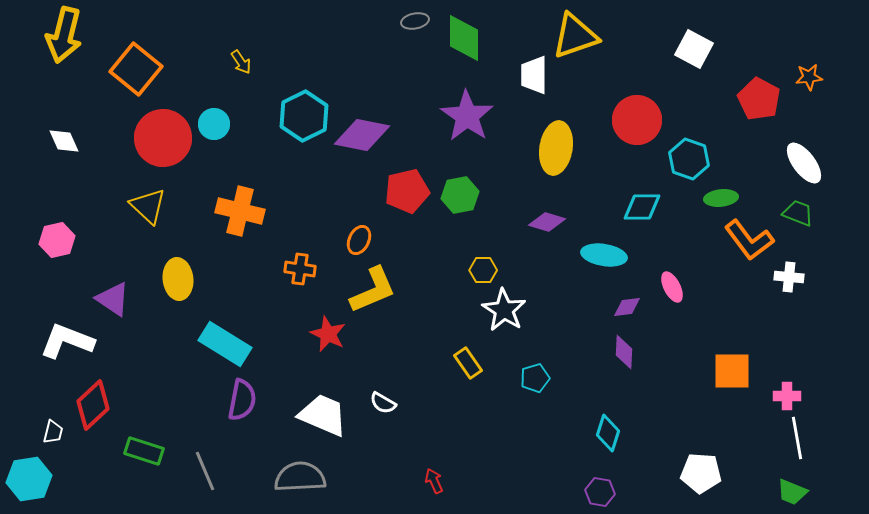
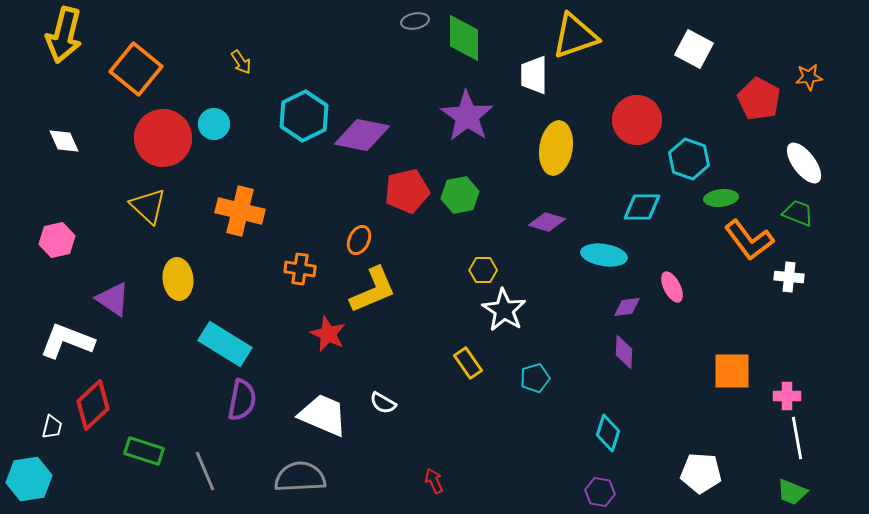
white trapezoid at (53, 432): moved 1 px left, 5 px up
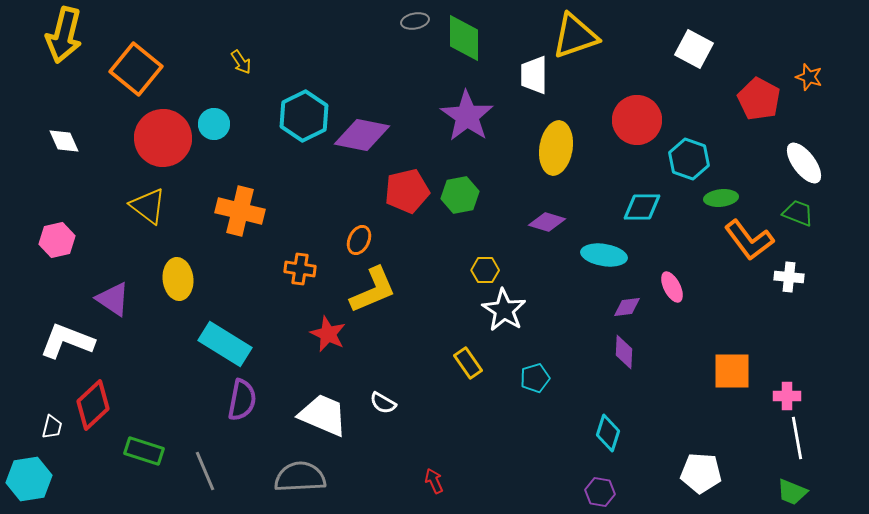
orange star at (809, 77): rotated 24 degrees clockwise
yellow triangle at (148, 206): rotated 6 degrees counterclockwise
yellow hexagon at (483, 270): moved 2 px right
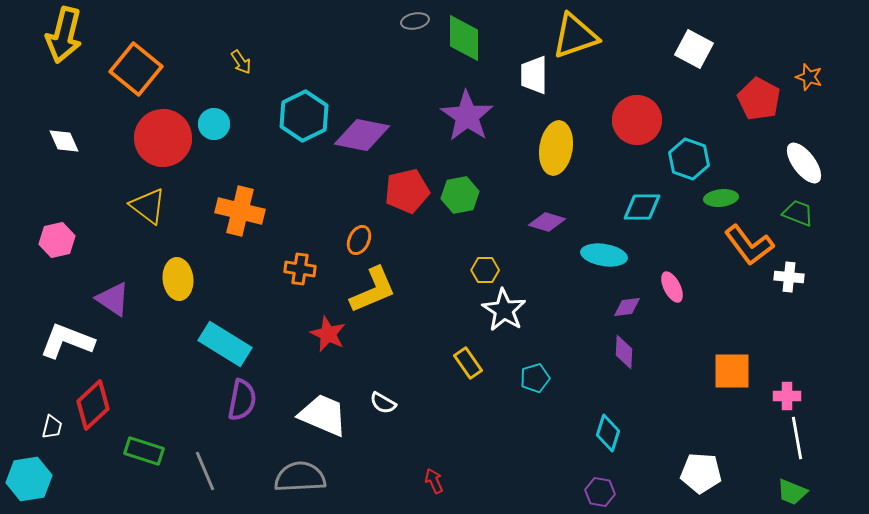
orange L-shape at (749, 240): moved 5 px down
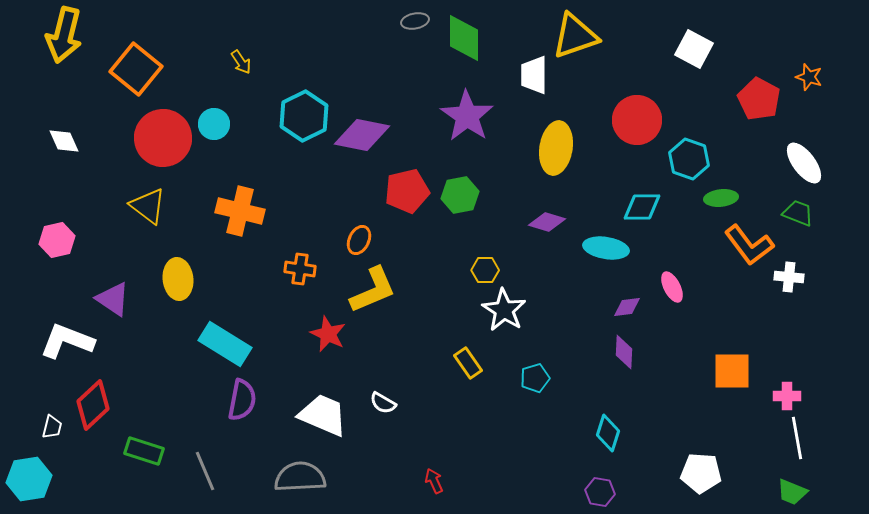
cyan ellipse at (604, 255): moved 2 px right, 7 px up
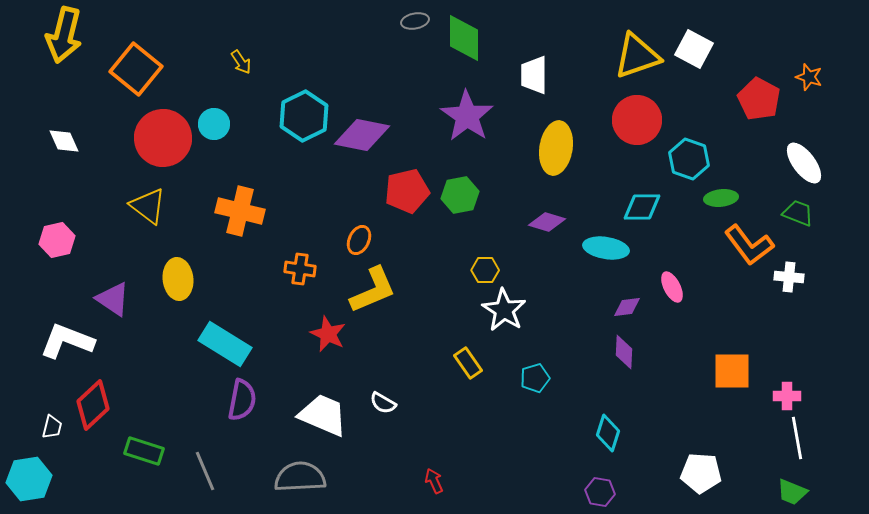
yellow triangle at (575, 36): moved 62 px right, 20 px down
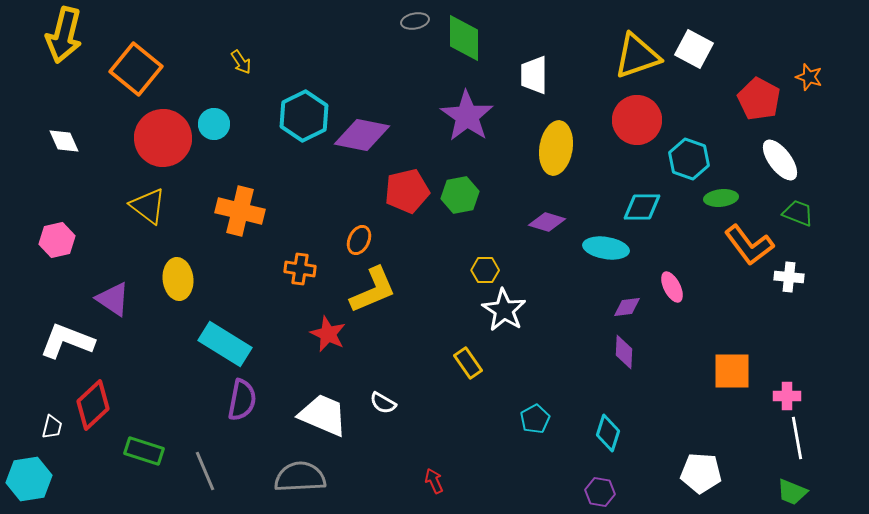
white ellipse at (804, 163): moved 24 px left, 3 px up
cyan pentagon at (535, 378): moved 41 px down; rotated 12 degrees counterclockwise
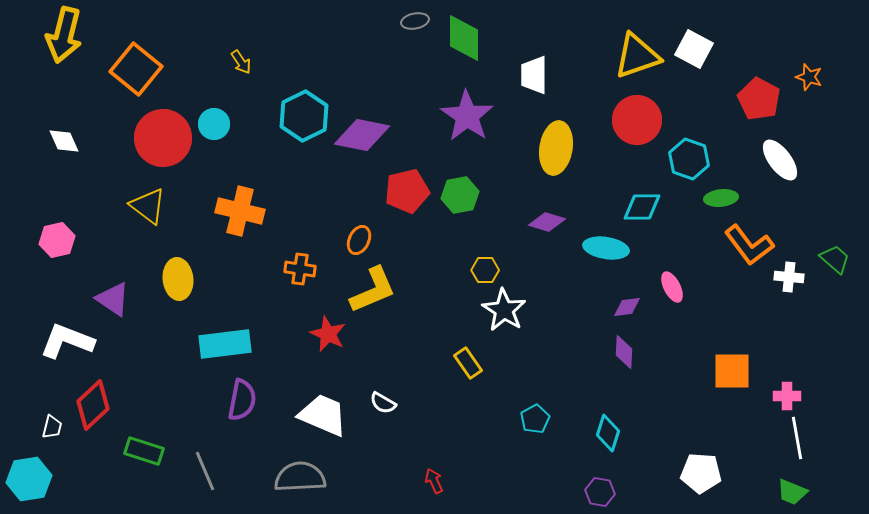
green trapezoid at (798, 213): moved 37 px right, 46 px down; rotated 20 degrees clockwise
cyan rectangle at (225, 344): rotated 39 degrees counterclockwise
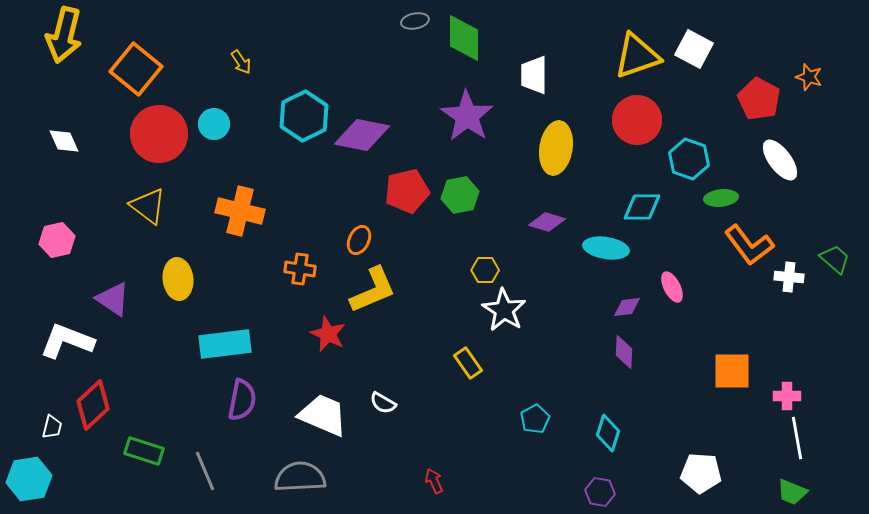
red circle at (163, 138): moved 4 px left, 4 px up
